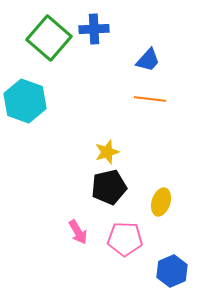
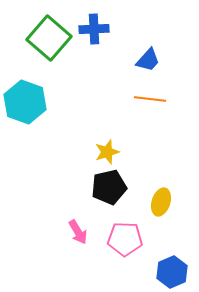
cyan hexagon: moved 1 px down
blue hexagon: moved 1 px down
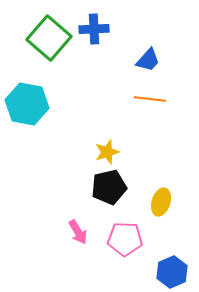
cyan hexagon: moved 2 px right, 2 px down; rotated 9 degrees counterclockwise
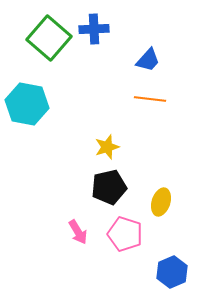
yellow star: moved 5 px up
pink pentagon: moved 5 px up; rotated 16 degrees clockwise
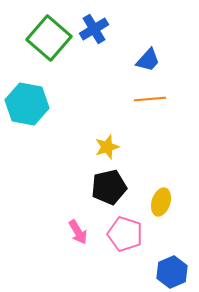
blue cross: rotated 28 degrees counterclockwise
orange line: rotated 12 degrees counterclockwise
